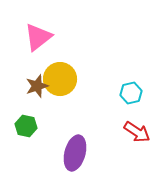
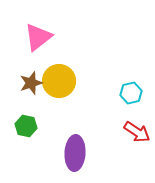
yellow circle: moved 1 px left, 2 px down
brown star: moved 6 px left, 3 px up
purple ellipse: rotated 12 degrees counterclockwise
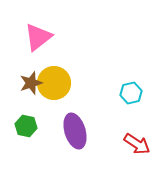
yellow circle: moved 5 px left, 2 px down
red arrow: moved 12 px down
purple ellipse: moved 22 px up; rotated 20 degrees counterclockwise
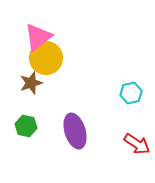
yellow circle: moved 8 px left, 25 px up
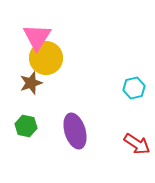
pink triangle: moved 1 px left; rotated 20 degrees counterclockwise
cyan hexagon: moved 3 px right, 5 px up
